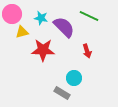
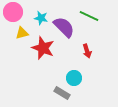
pink circle: moved 1 px right, 2 px up
yellow triangle: moved 1 px down
red star: moved 2 px up; rotated 20 degrees clockwise
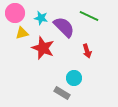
pink circle: moved 2 px right, 1 px down
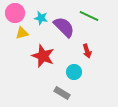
red star: moved 8 px down
cyan circle: moved 6 px up
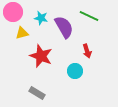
pink circle: moved 2 px left, 1 px up
purple semicircle: rotated 15 degrees clockwise
red star: moved 2 px left
cyan circle: moved 1 px right, 1 px up
gray rectangle: moved 25 px left
